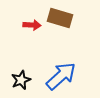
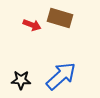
red arrow: rotated 18 degrees clockwise
black star: rotated 24 degrees clockwise
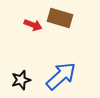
red arrow: moved 1 px right
black star: rotated 18 degrees counterclockwise
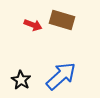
brown rectangle: moved 2 px right, 2 px down
black star: rotated 24 degrees counterclockwise
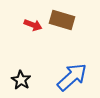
blue arrow: moved 11 px right, 1 px down
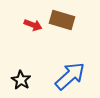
blue arrow: moved 2 px left, 1 px up
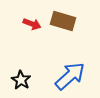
brown rectangle: moved 1 px right, 1 px down
red arrow: moved 1 px left, 1 px up
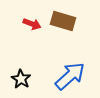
black star: moved 1 px up
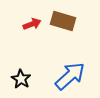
red arrow: rotated 42 degrees counterclockwise
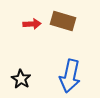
red arrow: rotated 18 degrees clockwise
blue arrow: rotated 144 degrees clockwise
